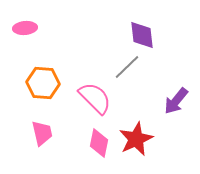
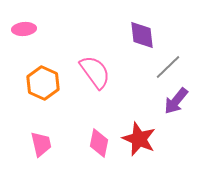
pink ellipse: moved 1 px left, 1 px down
gray line: moved 41 px right
orange hexagon: rotated 20 degrees clockwise
pink semicircle: moved 26 px up; rotated 9 degrees clockwise
pink trapezoid: moved 1 px left, 11 px down
red star: moved 3 px right; rotated 24 degrees counterclockwise
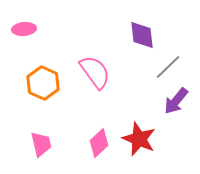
pink diamond: rotated 36 degrees clockwise
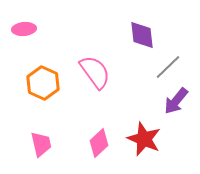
red star: moved 5 px right
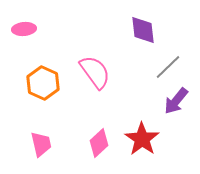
purple diamond: moved 1 px right, 5 px up
red star: moved 2 px left; rotated 12 degrees clockwise
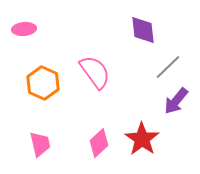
pink trapezoid: moved 1 px left
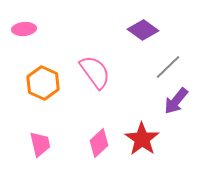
purple diamond: rotated 48 degrees counterclockwise
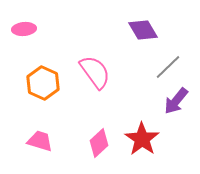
purple diamond: rotated 24 degrees clockwise
pink trapezoid: moved 3 px up; rotated 60 degrees counterclockwise
